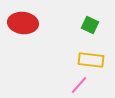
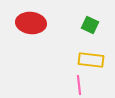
red ellipse: moved 8 px right
pink line: rotated 48 degrees counterclockwise
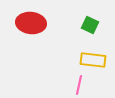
yellow rectangle: moved 2 px right
pink line: rotated 18 degrees clockwise
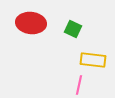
green square: moved 17 px left, 4 px down
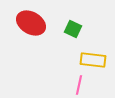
red ellipse: rotated 24 degrees clockwise
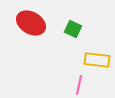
yellow rectangle: moved 4 px right
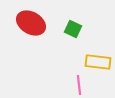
yellow rectangle: moved 1 px right, 2 px down
pink line: rotated 18 degrees counterclockwise
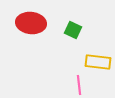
red ellipse: rotated 24 degrees counterclockwise
green square: moved 1 px down
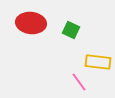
green square: moved 2 px left
pink line: moved 3 px up; rotated 30 degrees counterclockwise
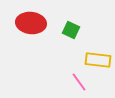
yellow rectangle: moved 2 px up
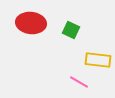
pink line: rotated 24 degrees counterclockwise
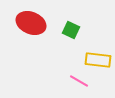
red ellipse: rotated 16 degrees clockwise
pink line: moved 1 px up
